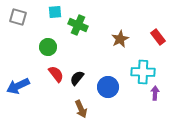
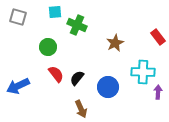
green cross: moved 1 px left
brown star: moved 5 px left, 4 px down
purple arrow: moved 3 px right, 1 px up
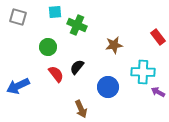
brown star: moved 1 px left, 2 px down; rotated 18 degrees clockwise
black semicircle: moved 11 px up
purple arrow: rotated 64 degrees counterclockwise
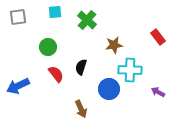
gray square: rotated 24 degrees counterclockwise
green cross: moved 10 px right, 5 px up; rotated 18 degrees clockwise
black semicircle: moved 4 px right; rotated 21 degrees counterclockwise
cyan cross: moved 13 px left, 2 px up
blue circle: moved 1 px right, 2 px down
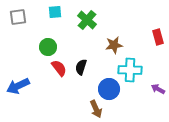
red rectangle: rotated 21 degrees clockwise
red semicircle: moved 3 px right, 6 px up
purple arrow: moved 3 px up
brown arrow: moved 15 px right
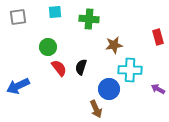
green cross: moved 2 px right, 1 px up; rotated 36 degrees counterclockwise
